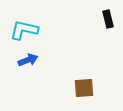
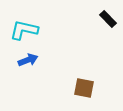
black rectangle: rotated 30 degrees counterclockwise
brown square: rotated 15 degrees clockwise
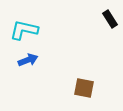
black rectangle: moved 2 px right; rotated 12 degrees clockwise
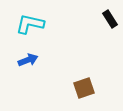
cyan L-shape: moved 6 px right, 6 px up
brown square: rotated 30 degrees counterclockwise
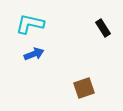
black rectangle: moved 7 px left, 9 px down
blue arrow: moved 6 px right, 6 px up
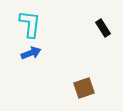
cyan L-shape: rotated 84 degrees clockwise
blue arrow: moved 3 px left, 1 px up
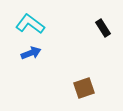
cyan L-shape: rotated 60 degrees counterclockwise
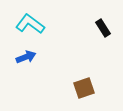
blue arrow: moved 5 px left, 4 px down
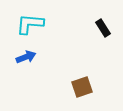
cyan L-shape: rotated 32 degrees counterclockwise
brown square: moved 2 px left, 1 px up
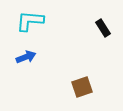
cyan L-shape: moved 3 px up
